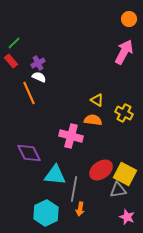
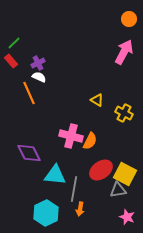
orange semicircle: moved 3 px left, 21 px down; rotated 108 degrees clockwise
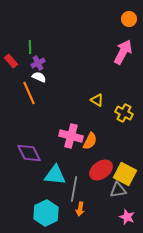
green line: moved 16 px right, 4 px down; rotated 48 degrees counterclockwise
pink arrow: moved 1 px left
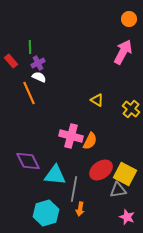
yellow cross: moved 7 px right, 4 px up; rotated 12 degrees clockwise
purple diamond: moved 1 px left, 8 px down
cyan hexagon: rotated 10 degrees clockwise
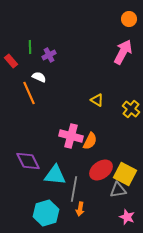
purple cross: moved 11 px right, 8 px up
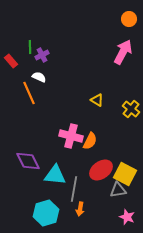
purple cross: moved 7 px left
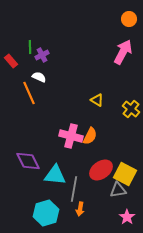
orange semicircle: moved 5 px up
pink star: rotated 14 degrees clockwise
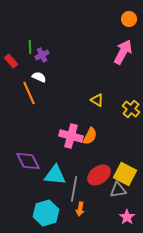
red ellipse: moved 2 px left, 5 px down
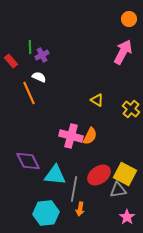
cyan hexagon: rotated 10 degrees clockwise
